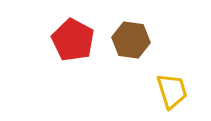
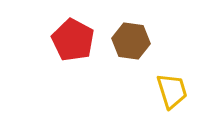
brown hexagon: moved 1 px down
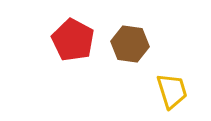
brown hexagon: moved 1 px left, 3 px down
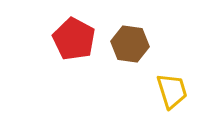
red pentagon: moved 1 px right, 1 px up
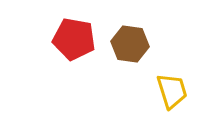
red pentagon: rotated 18 degrees counterclockwise
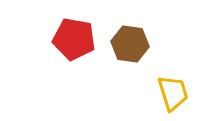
yellow trapezoid: moved 1 px right, 2 px down
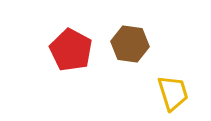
red pentagon: moved 3 px left, 11 px down; rotated 18 degrees clockwise
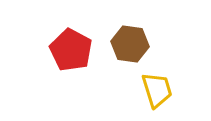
yellow trapezoid: moved 16 px left, 3 px up
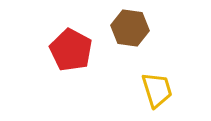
brown hexagon: moved 16 px up
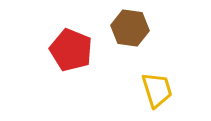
red pentagon: rotated 6 degrees counterclockwise
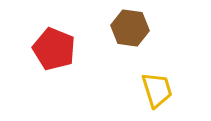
red pentagon: moved 17 px left, 1 px up
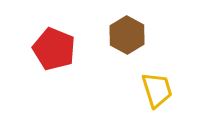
brown hexagon: moved 3 px left, 7 px down; rotated 21 degrees clockwise
